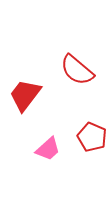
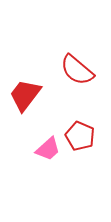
red pentagon: moved 12 px left, 1 px up
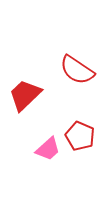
red semicircle: rotated 6 degrees counterclockwise
red trapezoid: rotated 9 degrees clockwise
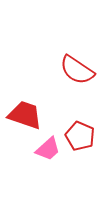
red trapezoid: moved 20 px down; rotated 63 degrees clockwise
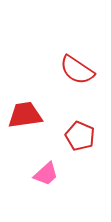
red trapezoid: rotated 27 degrees counterclockwise
pink trapezoid: moved 2 px left, 25 px down
